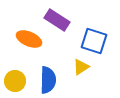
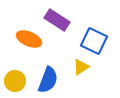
blue square: rotated 8 degrees clockwise
blue semicircle: rotated 20 degrees clockwise
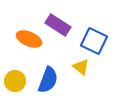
purple rectangle: moved 1 px right, 5 px down
yellow triangle: rotated 48 degrees counterclockwise
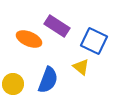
purple rectangle: moved 1 px left, 1 px down
yellow circle: moved 2 px left, 3 px down
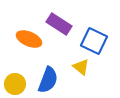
purple rectangle: moved 2 px right, 2 px up
yellow circle: moved 2 px right
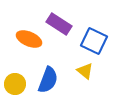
yellow triangle: moved 4 px right, 4 px down
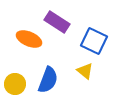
purple rectangle: moved 2 px left, 2 px up
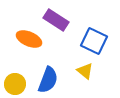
purple rectangle: moved 1 px left, 2 px up
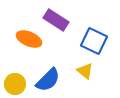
blue semicircle: rotated 24 degrees clockwise
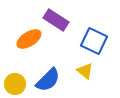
orange ellipse: rotated 55 degrees counterclockwise
